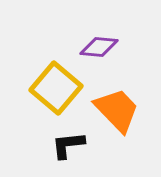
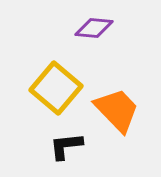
purple diamond: moved 5 px left, 19 px up
black L-shape: moved 2 px left, 1 px down
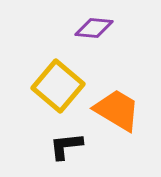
yellow square: moved 2 px right, 2 px up
orange trapezoid: rotated 15 degrees counterclockwise
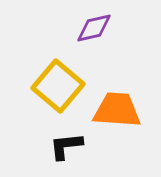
purple diamond: rotated 18 degrees counterclockwise
orange trapezoid: rotated 27 degrees counterclockwise
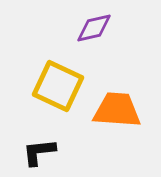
yellow square: rotated 15 degrees counterclockwise
black L-shape: moved 27 px left, 6 px down
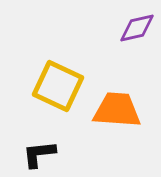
purple diamond: moved 43 px right
black L-shape: moved 2 px down
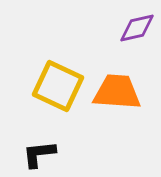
orange trapezoid: moved 18 px up
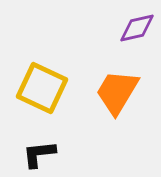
yellow square: moved 16 px left, 2 px down
orange trapezoid: rotated 63 degrees counterclockwise
